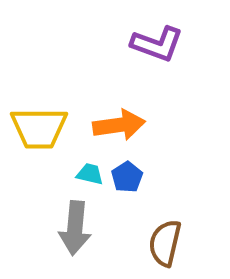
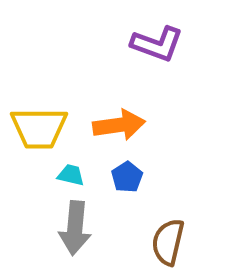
cyan trapezoid: moved 19 px left, 1 px down
brown semicircle: moved 3 px right, 1 px up
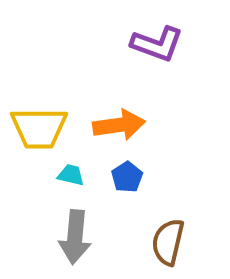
gray arrow: moved 9 px down
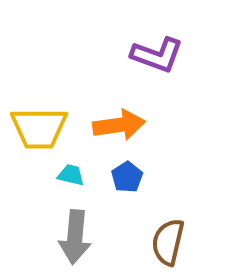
purple L-shape: moved 11 px down
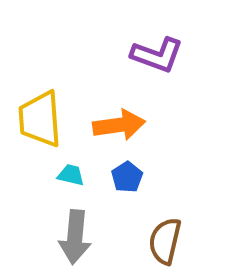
yellow trapezoid: moved 1 px right, 9 px up; rotated 86 degrees clockwise
brown semicircle: moved 3 px left, 1 px up
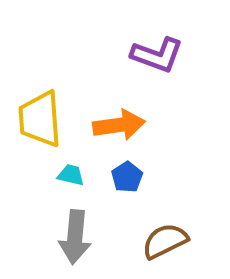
brown semicircle: rotated 51 degrees clockwise
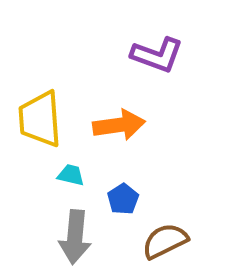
blue pentagon: moved 4 px left, 22 px down
